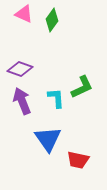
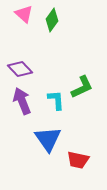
pink triangle: rotated 18 degrees clockwise
purple diamond: rotated 25 degrees clockwise
cyan L-shape: moved 2 px down
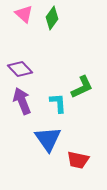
green diamond: moved 2 px up
cyan L-shape: moved 2 px right, 3 px down
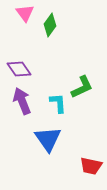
pink triangle: moved 1 px right, 1 px up; rotated 12 degrees clockwise
green diamond: moved 2 px left, 7 px down
purple diamond: moved 1 px left; rotated 10 degrees clockwise
red trapezoid: moved 13 px right, 6 px down
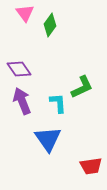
red trapezoid: rotated 20 degrees counterclockwise
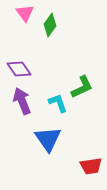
cyan L-shape: rotated 15 degrees counterclockwise
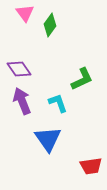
green L-shape: moved 8 px up
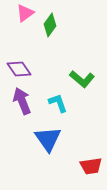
pink triangle: rotated 30 degrees clockwise
green L-shape: rotated 65 degrees clockwise
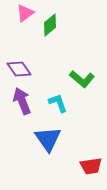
green diamond: rotated 15 degrees clockwise
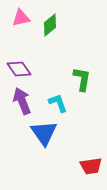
pink triangle: moved 4 px left, 5 px down; rotated 24 degrees clockwise
green L-shape: rotated 120 degrees counterclockwise
blue triangle: moved 4 px left, 6 px up
